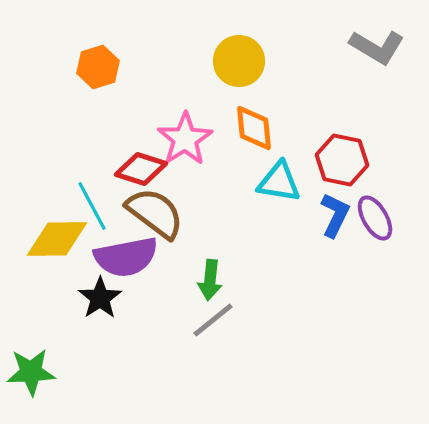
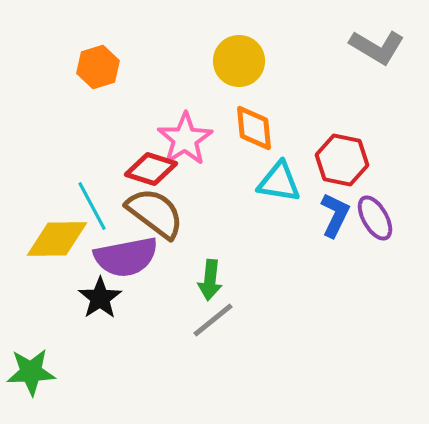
red diamond: moved 10 px right
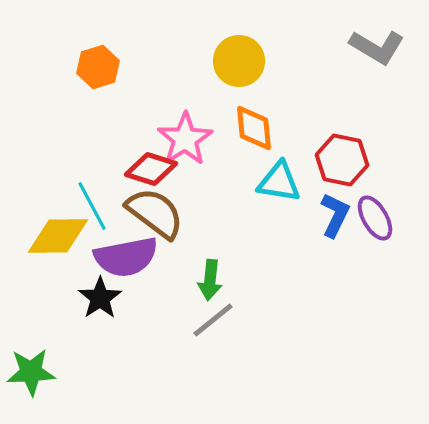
yellow diamond: moved 1 px right, 3 px up
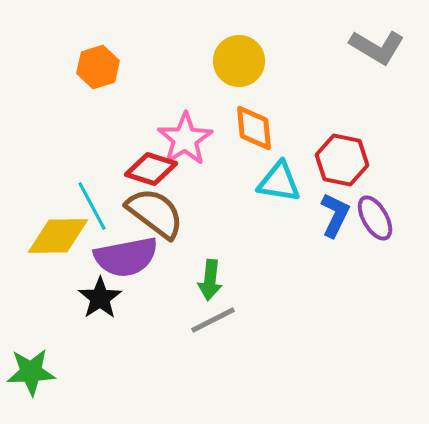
gray line: rotated 12 degrees clockwise
